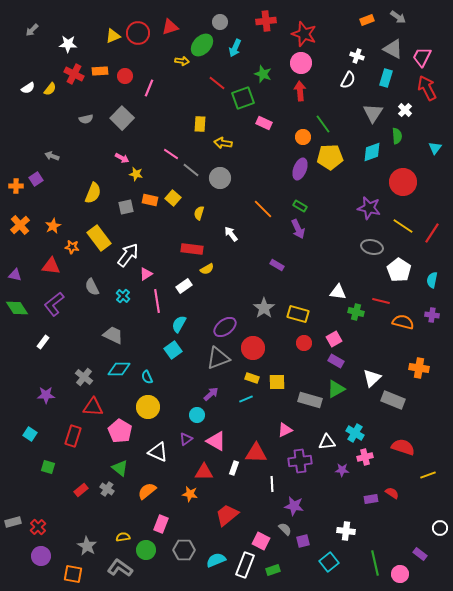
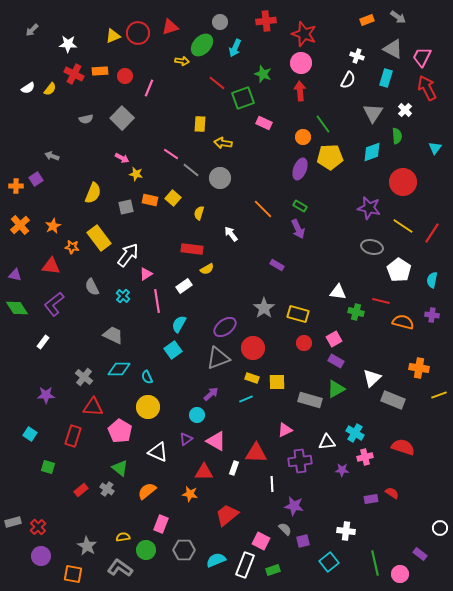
yellow line at (428, 475): moved 11 px right, 80 px up
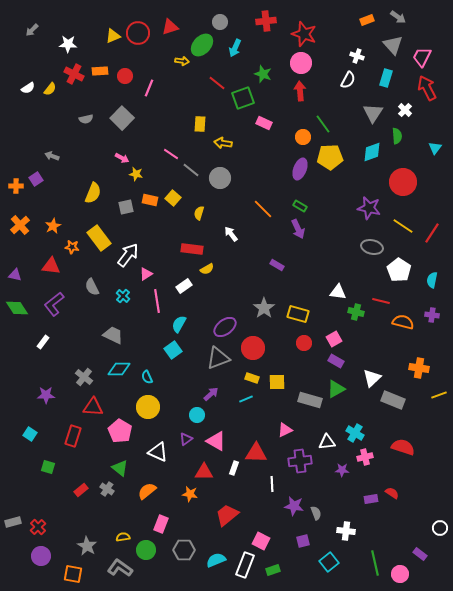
gray triangle at (393, 49): moved 4 px up; rotated 20 degrees clockwise
gray semicircle at (285, 529): moved 31 px right, 16 px up; rotated 24 degrees clockwise
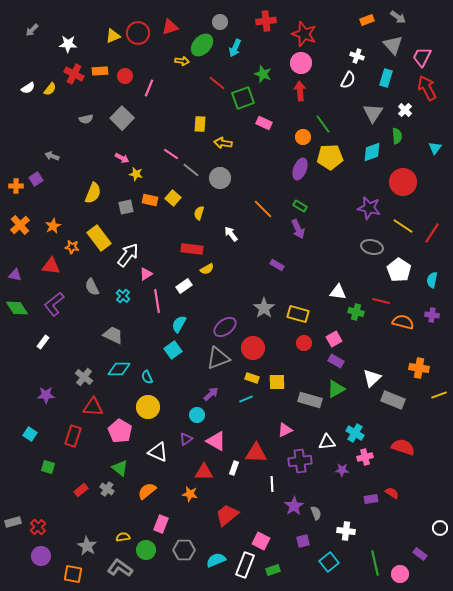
purple star at (294, 506): rotated 30 degrees clockwise
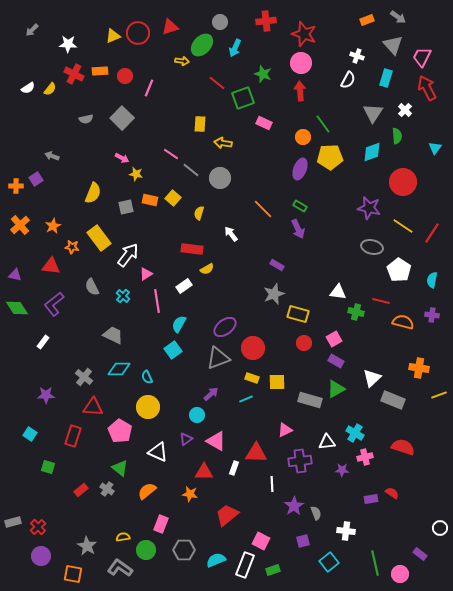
gray star at (264, 308): moved 10 px right, 14 px up; rotated 15 degrees clockwise
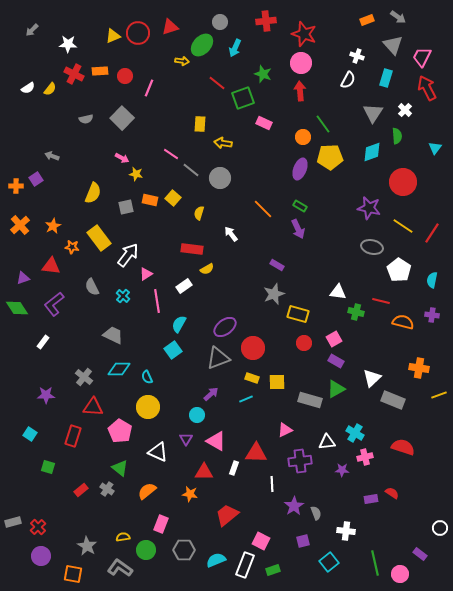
purple triangle at (15, 275): moved 8 px right, 3 px down; rotated 32 degrees counterclockwise
purple triangle at (186, 439): rotated 24 degrees counterclockwise
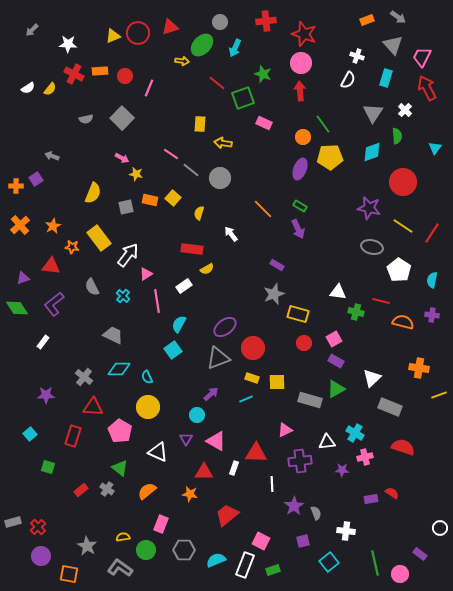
gray rectangle at (393, 400): moved 3 px left, 7 px down
cyan square at (30, 434): rotated 16 degrees clockwise
orange square at (73, 574): moved 4 px left
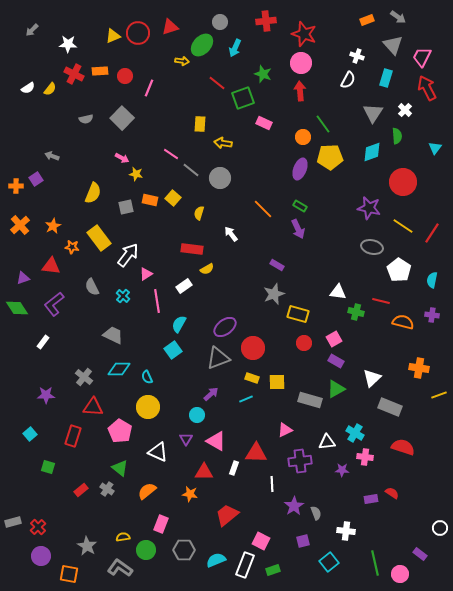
pink cross at (365, 457): rotated 21 degrees clockwise
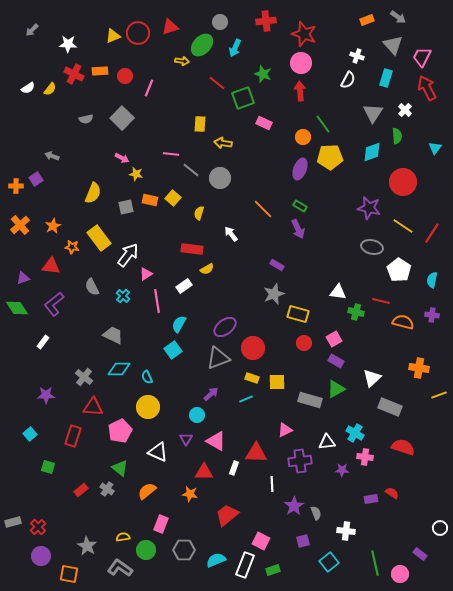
pink line at (171, 154): rotated 28 degrees counterclockwise
pink pentagon at (120, 431): rotated 15 degrees clockwise
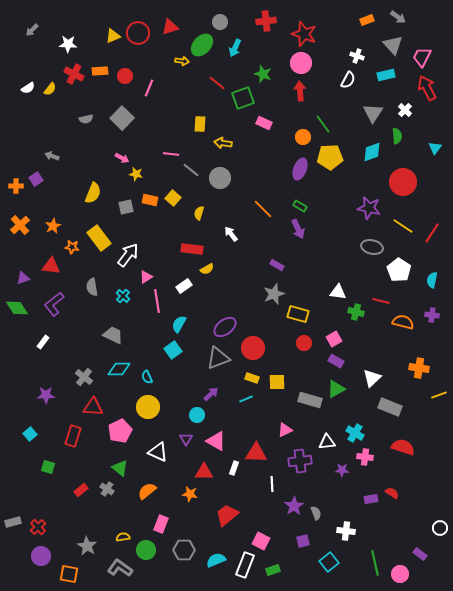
cyan rectangle at (386, 78): moved 3 px up; rotated 60 degrees clockwise
pink triangle at (146, 274): moved 3 px down
gray semicircle at (92, 287): rotated 18 degrees clockwise
